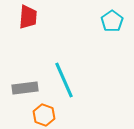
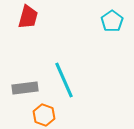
red trapezoid: rotated 10 degrees clockwise
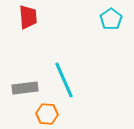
red trapezoid: rotated 20 degrees counterclockwise
cyan pentagon: moved 1 px left, 2 px up
orange hexagon: moved 3 px right, 1 px up; rotated 15 degrees counterclockwise
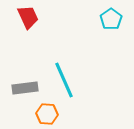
red trapezoid: rotated 20 degrees counterclockwise
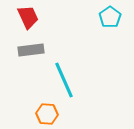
cyan pentagon: moved 1 px left, 2 px up
gray rectangle: moved 6 px right, 38 px up
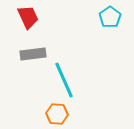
gray rectangle: moved 2 px right, 4 px down
orange hexagon: moved 10 px right
